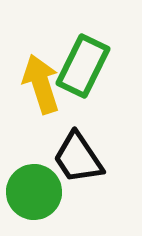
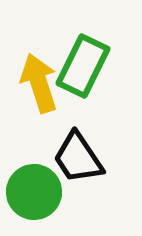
yellow arrow: moved 2 px left, 1 px up
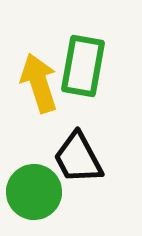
green rectangle: rotated 16 degrees counterclockwise
black trapezoid: rotated 6 degrees clockwise
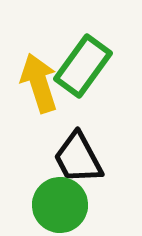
green rectangle: rotated 26 degrees clockwise
green circle: moved 26 px right, 13 px down
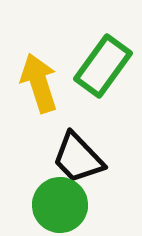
green rectangle: moved 20 px right
black trapezoid: rotated 16 degrees counterclockwise
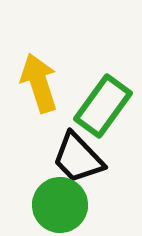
green rectangle: moved 40 px down
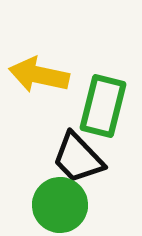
yellow arrow: moved 8 px up; rotated 60 degrees counterclockwise
green rectangle: rotated 22 degrees counterclockwise
